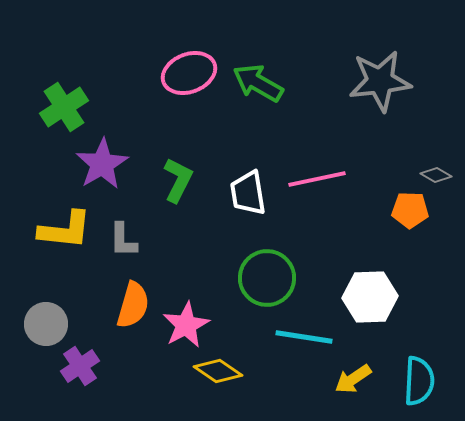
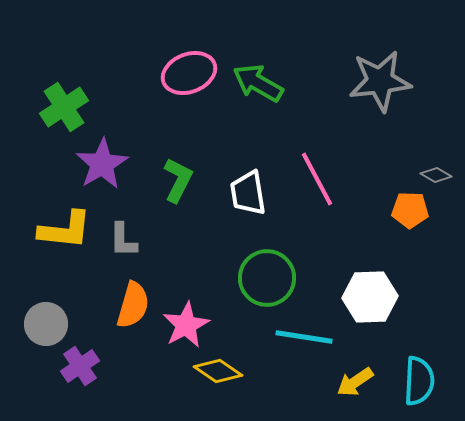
pink line: rotated 74 degrees clockwise
yellow arrow: moved 2 px right, 3 px down
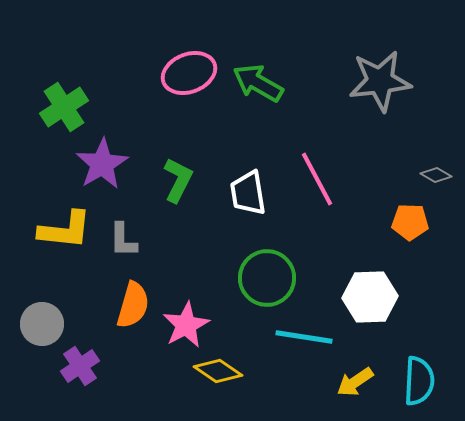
orange pentagon: moved 12 px down
gray circle: moved 4 px left
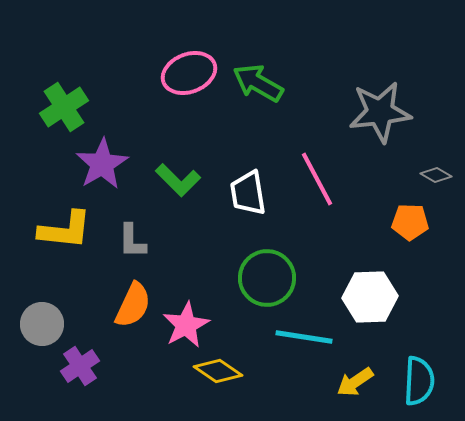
gray star: moved 31 px down
green L-shape: rotated 108 degrees clockwise
gray L-shape: moved 9 px right, 1 px down
orange semicircle: rotated 9 degrees clockwise
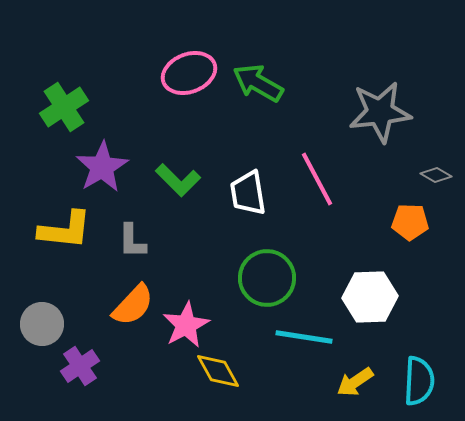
purple star: moved 3 px down
orange semicircle: rotated 18 degrees clockwise
yellow diamond: rotated 27 degrees clockwise
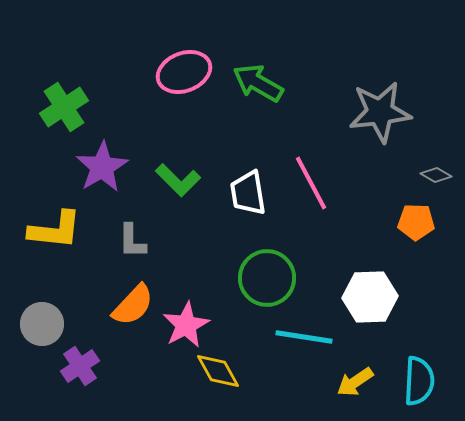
pink ellipse: moved 5 px left, 1 px up
pink line: moved 6 px left, 4 px down
orange pentagon: moved 6 px right
yellow L-shape: moved 10 px left
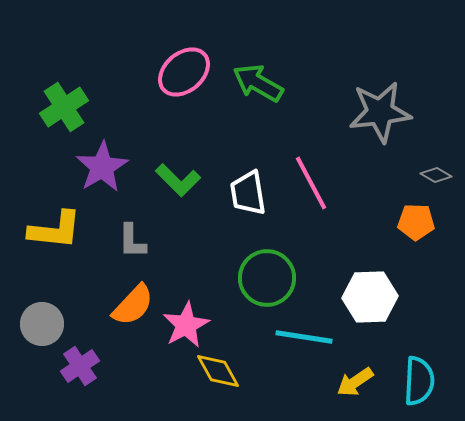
pink ellipse: rotated 20 degrees counterclockwise
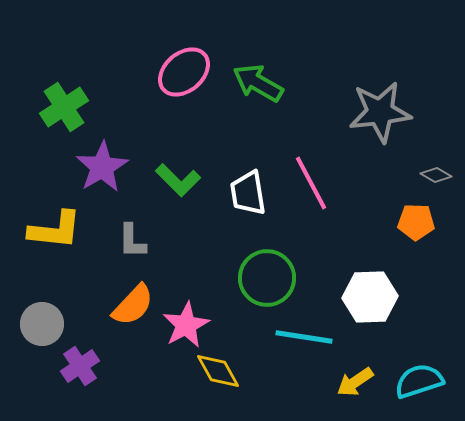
cyan semicircle: rotated 111 degrees counterclockwise
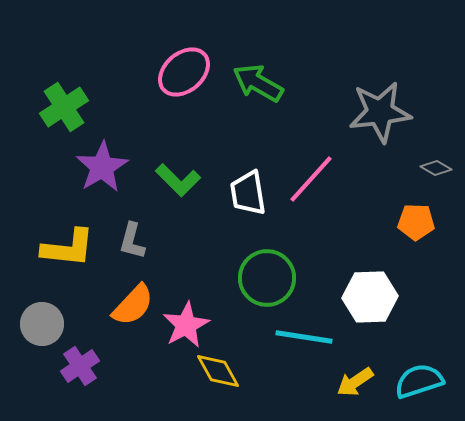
gray diamond: moved 7 px up
pink line: moved 4 px up; rotated 70 degrees clockwise
yellow L-shape: moved 13 px right, 18 px down
gray L-shape: rotated 15 degrees clockwise
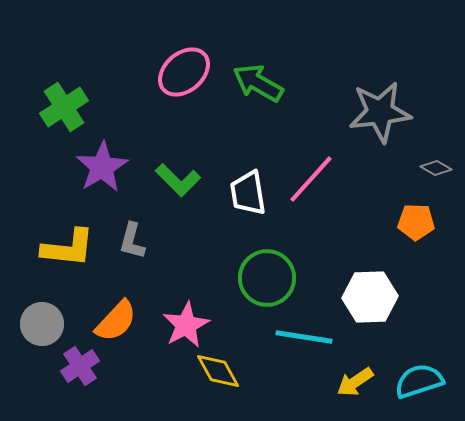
orange semicircle: moved 17 px left, 16 px down
